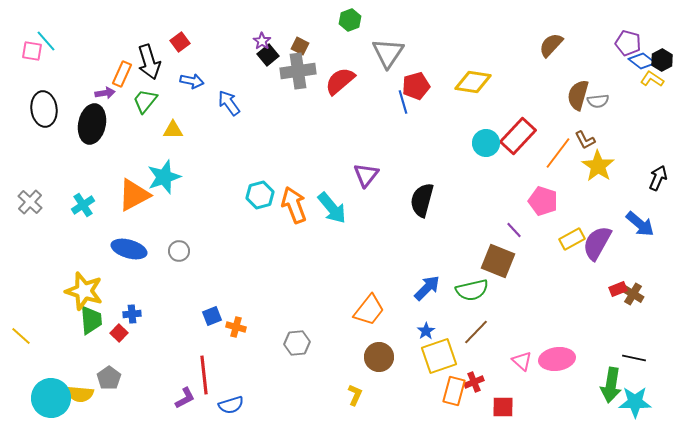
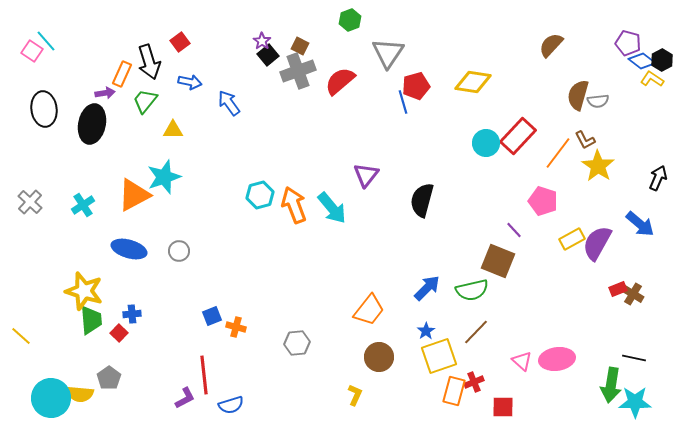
pink square at (32, 51): rotated 25 degrees clockwise
gray cross at (298, 71): rotated 12 degrees counterclockwise
blue arrow at (192, 81): moved 2 px left, 1 px down
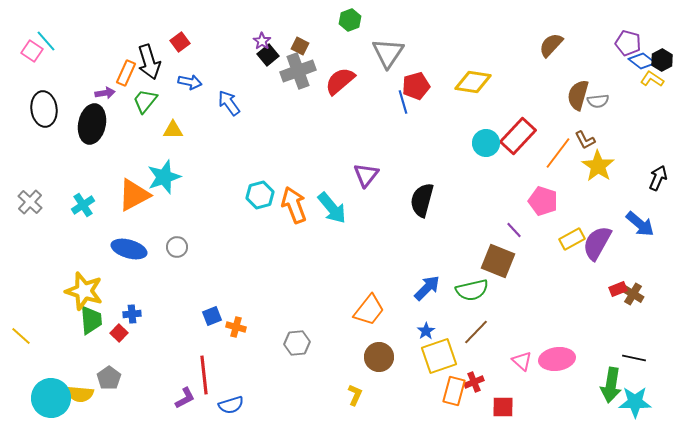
orange rectangle at (122, 74): moved 4 px right, 1 px up
gray circle at (179, 251): moved 2 px left, 4 px up
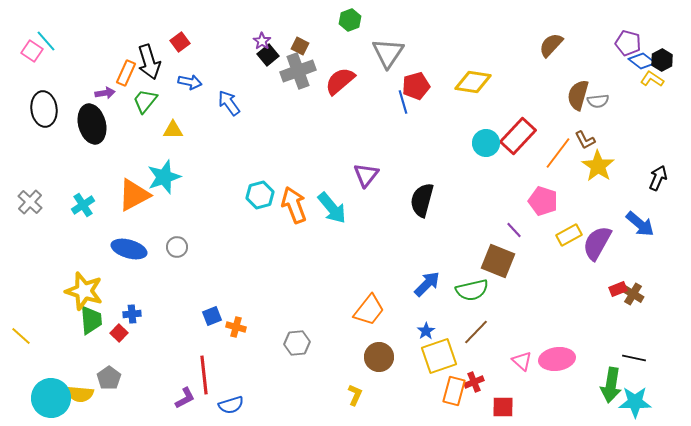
black ellipse at (92, 124): rotated 27 degrees counterclockwise
yellow rectangle at (572, 239): moved 3 px left, 4 px up
blue arrow at (427, 288): moved 4 px up
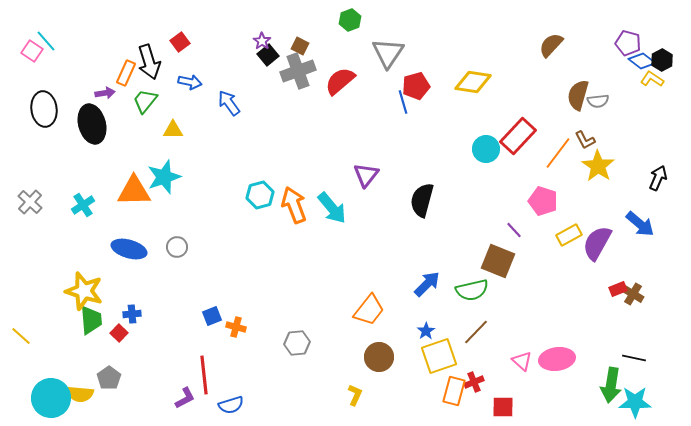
cyan circle at (486, 143): moved 6 px down
orange triangle at (134, 195): moved 4 px up; rotated 27 degrees clockwise
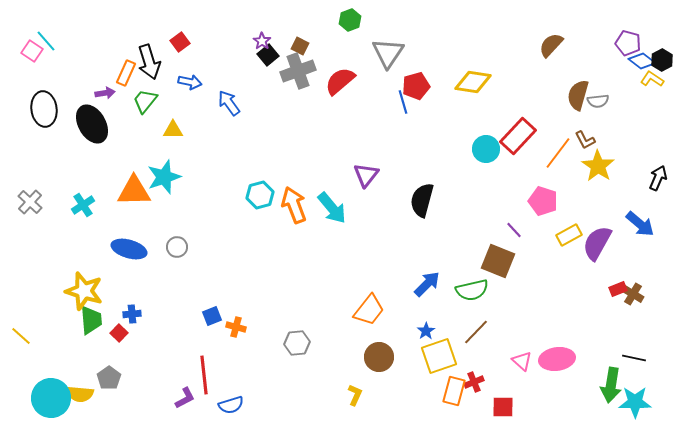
black ellipse at (92, 124): rotated 15 degrees counterclockwise
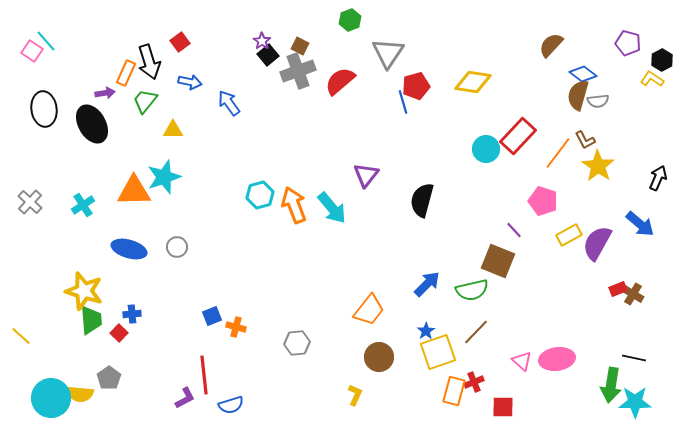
blue diamond at (642, 61): moved 59 px left, 13 px down
yellow square at (439, 356): moved 1 px left, 4 px up
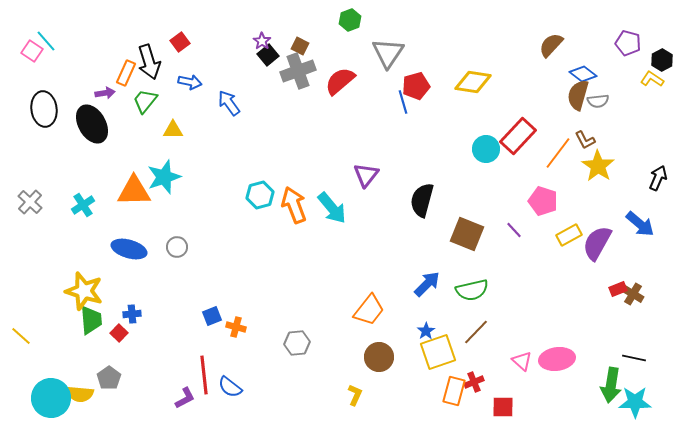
brown square at (498, 261): moved 31 px left, 27 px up
blue semicircle at (231, 405): moved 1 px left, 18 px up; rotated 55 degrees clockwise
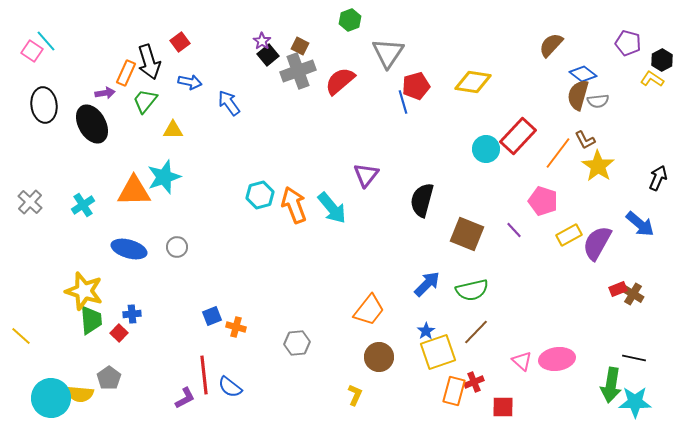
black ellipse at (44, 109): moved 4 px up
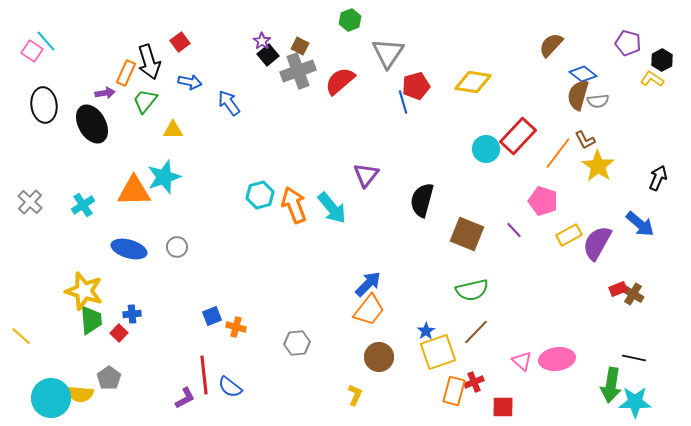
blue arrow at (427, 284): moved 59 px left
